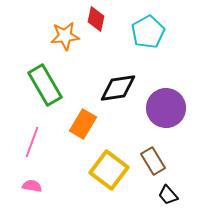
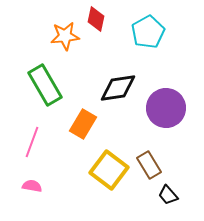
brown rectangle: moved 4 px left, 4 px down
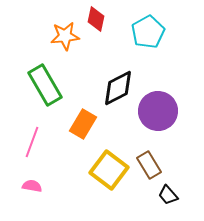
black diamond: rotated 18 degrees counterclockwise
purple circle: moved 8 px left, 3 px down
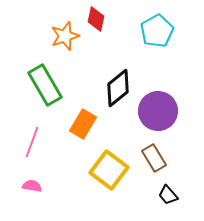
cyan pentagon: moved 9 px right, 1 px up
orange star: rotated 12 degrees counterclockwise
black diamond: rotated 12 degrees counterclockwise
brown rectangle: moved 5 px right, 7 px up
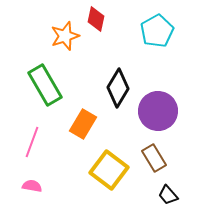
black diamond: rotated 21 degrees counterclockwise
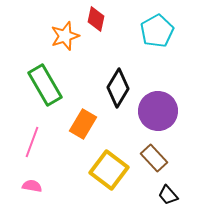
brown rectangle: rotated 12 degrees counterclockwise
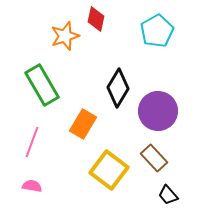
green rectangle: moved 3 px left
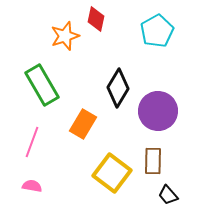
brown rectangle: moved 1 px left, 3 px down; rotated 44 degrees clockwise
yellow square: moved 3 px right, 3 px down
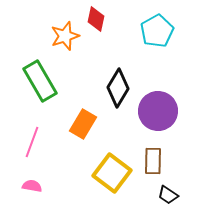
green rectangle: moved 2 px left, 4 px up
black trapezoid: rotated 15 degrees counterclockwise
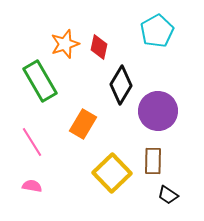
red diamond: moved 3 px right, 28 px down
orange star: moved 8 px down
black diamond: moved 3 px right, 3 px up
pink line: rotated 52 degrees counterclockwise
yellow square: rotated 9 degrees clockwise
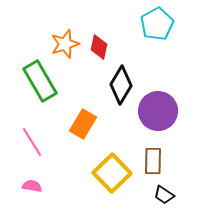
cyan pentagon: moved 7 px up
black trapezoid: moved 4 px left
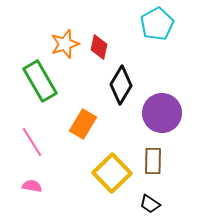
purple circle: moved 4 px right, 2 px down
black trapezoid: moved 14 px left, 9 px down
